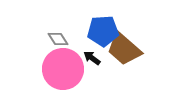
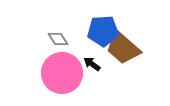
brown trapezoid: moved 1 px left, 1 px up
black arrow: moved 6 px down
pink circle: moved 1 px left, 4 px down
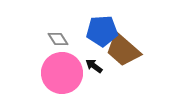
blue pentagon: moved 1 px left
brown trapezoid: moved 2 px down
black arrow: moved 2 px right, 2 px down
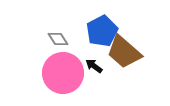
blue pentagon: rotated 24 degrees counterclockwise
brown trapezoid: moved 1 px right, 2 px down
pink circle: moved 1 px right
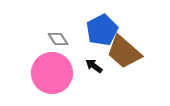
blue pentagon: moved 1 px up
pink circle: moved 11 px left
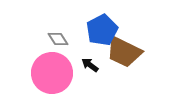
brown trapezoid: rotated 15 degrees counterclockwise
black arrow: moved 4 px left, 1 px up
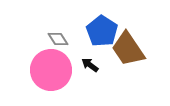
blue pentagon: moved 1 px down; rotated 12 degrees counterclockwise
brown trapezoid: moved 4 px right, 3 px up; rotated 30 degrees clockwise
pink circle: moved 1 px left, 3 px up
